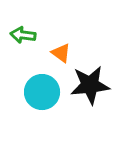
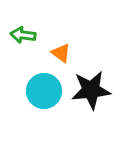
black star: moved 1 px right, 5 px down
cyan circle: moved 2 px right, 1 px up
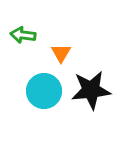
orange triangle: rotated 25 degrees clockwise
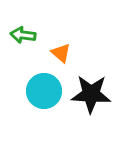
orange triangle: rotated 20 degrees counterclockwise
black star: moved 4 px down; rotated 9 degrees clockwise
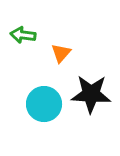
orange triangle: rotated 30 degrees clockwise
cyan circle: moved 13 px down
